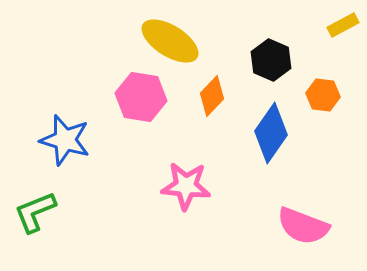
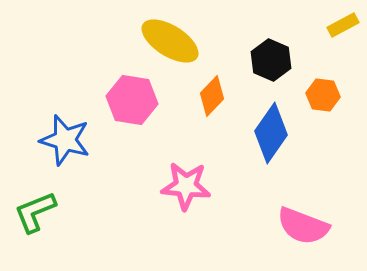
pink hexagon: moved 9 px left, 3 px down
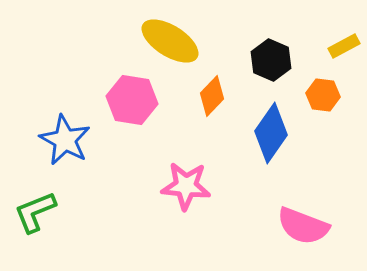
yellow rectangle: moved 1 px right, 21 px down
blue star: rotated 12 degrees clockwise
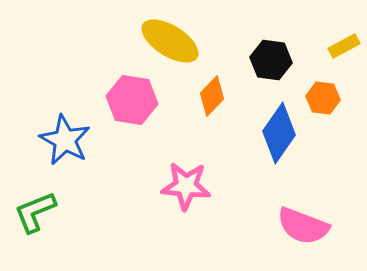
black hexagon: rotated 15 degrees counterclockwise
orange hexagon: moved 3 px down
blue diamond: moved 8 px right
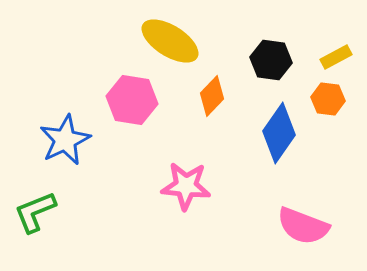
yellow rectangle: moved 8 px left, 11 px down
orange hexagon: moved 5 px right, 1 px down
blue star: rotated 18 degrees clockwise
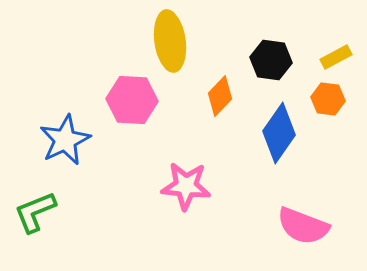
yellow ellipse: rotated 50 degrees clockwise
orange diamond: moved 8 px right
pink hexagon: rotated 6 degrees counterclockwise
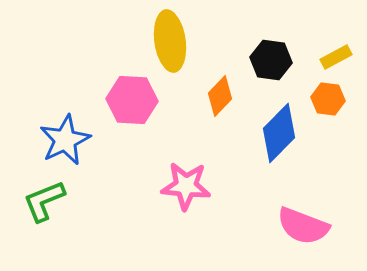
blue diamond: rotated 10 degrees clockwise
green L-shape: moved 9 px right, 11 px up
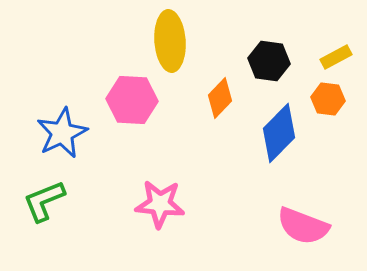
yellow ellipse: rotated 4 degrees clockwise
black hexagon: moved 2 px left, 1 px down
orange diamond: moved 2 px down
blue star: moved 3 px left, 7 px up
pink star: moved 26 px left, 18 px down
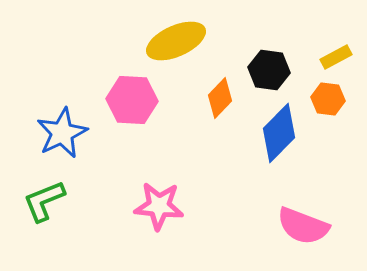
yellow ellipse: moved 6 px right; rotated 70 degrees clockwise
black hexagon: moved 9 px down
pink star: moved 1 px left, 2 px down
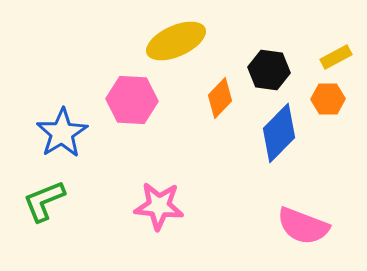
orange hexagon: rotated 8 degrees counterclockwise
blue star: rotated 6 degrees counterclockwise
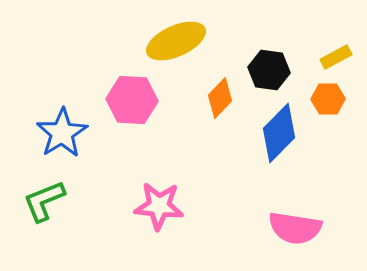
pink semicircle: moved 8 px left, 2 px down; rotated 12 degrees counterclockwise
